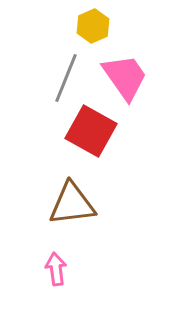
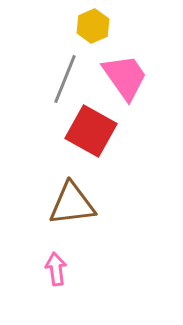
gray line: moved 1 px left, 1 px down
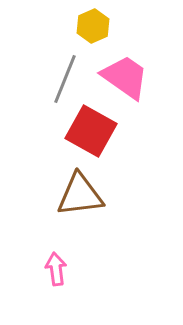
pink trapezoid: rotated 20 degrees counterclockwise
brown triangle: moved 8 px right, 9 px up
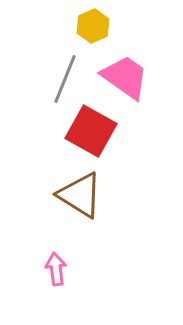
brown triangle: rotated 39 degrees clockwise
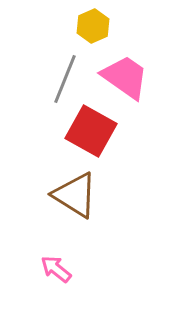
brown triangle: moved 5 px left
pink arrow: rotated 44 degrees counterclockwise
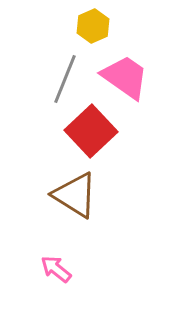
red square: rotated 18 degrees clockwise
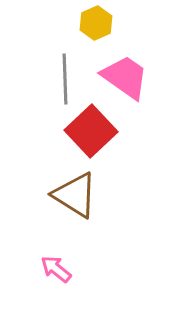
yellow hexagon: moved 3 px right, 3 px up
gray line: rotated 24 degrees counterclockwise
